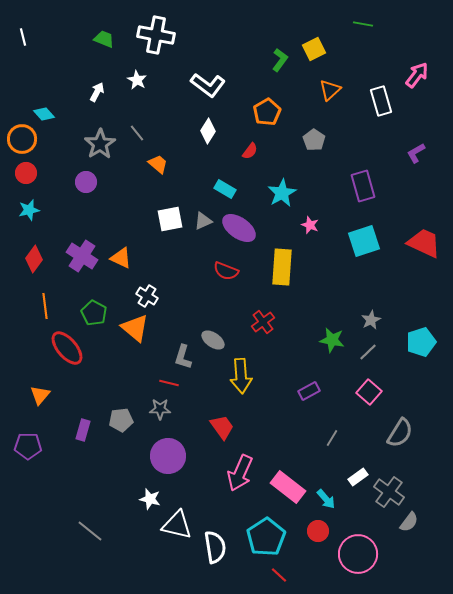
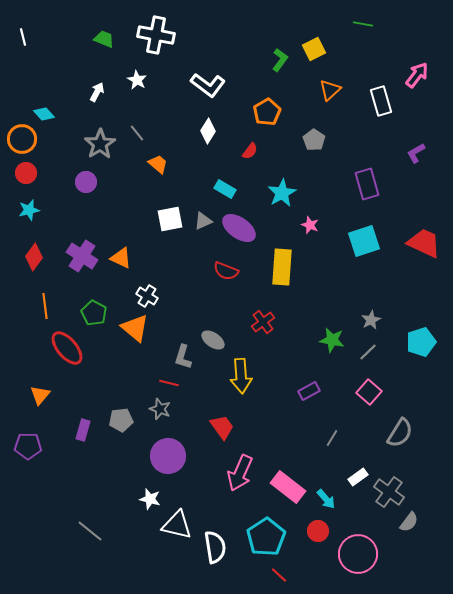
purple rectangle at (363, 186): moved 4 px right, 2 px up
red diamond at (34, 259): moved 2 px up
gray star at (160, 409): rotated 20 degrees clockwise
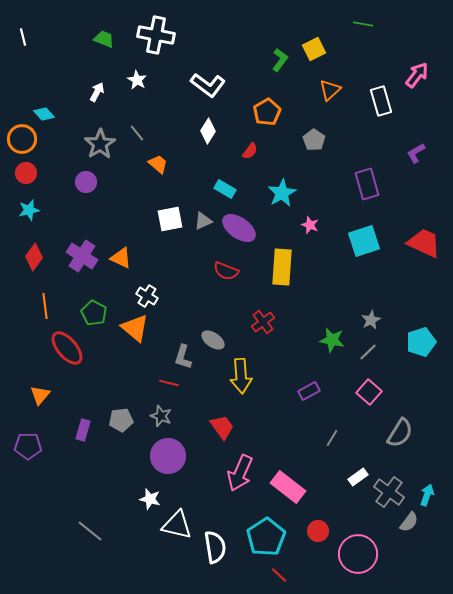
gray star at (160, 409): moved 1 px right, 7 px down
cyan arrow at (326, 499): moved 101 px right, 4 px up; rotated 120 degrees counterclockwise
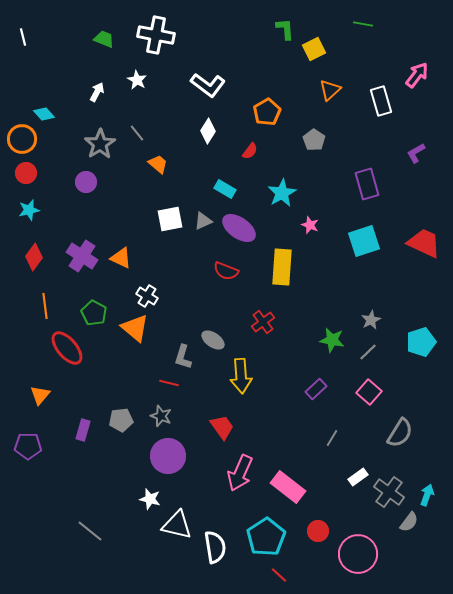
green L-shape at (280, 60): moved 5 px right, 31 px up; rotated 40 degrees counterclockwise
purple rectangle at (309, 391): moved 7 px right, 2 px up; rotated 15 degrees counterclockwise
